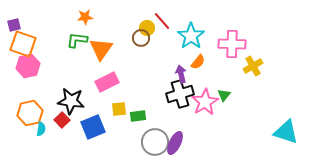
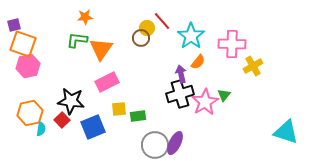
gray circle: moved 3 px down
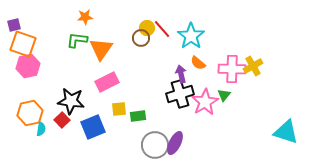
red line: moved 8 px down
pink cross: moved 25 px down
orange semicircle: moved 1 px down; rotated 91 degrees clockwise
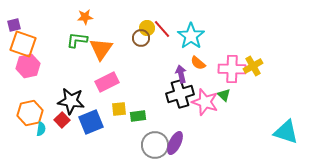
green triangle: rotated 24 degrees counterclockwise
pink star: rotated 24 degrees counterclockwise
blue square: moved 2 px left, 5 px up
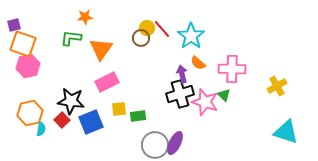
green L-shape: moved 6 px left, 2 px up
yellow cross: moved 24 px right, 20 px down
purple arrow: moved 1 px right
